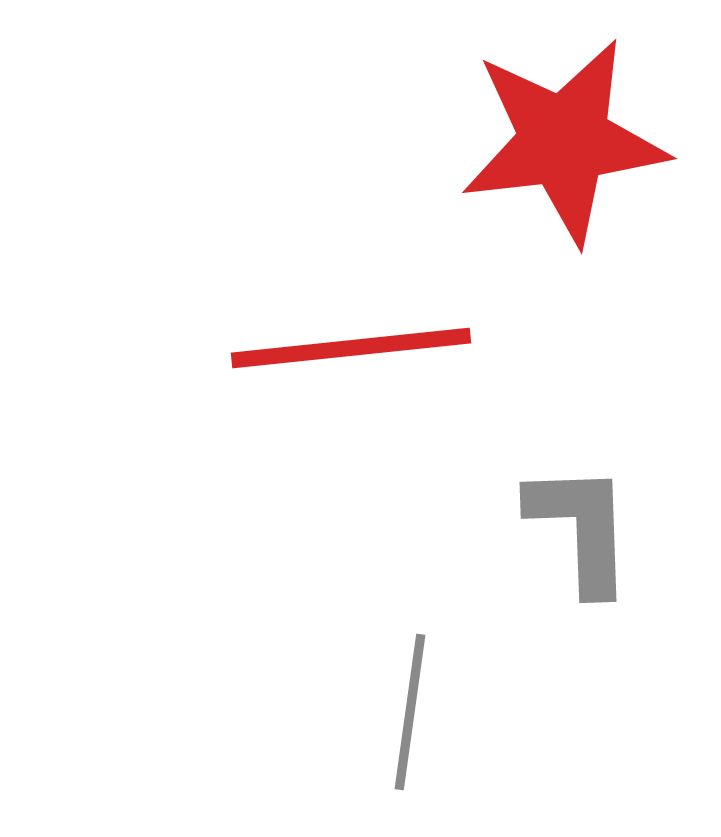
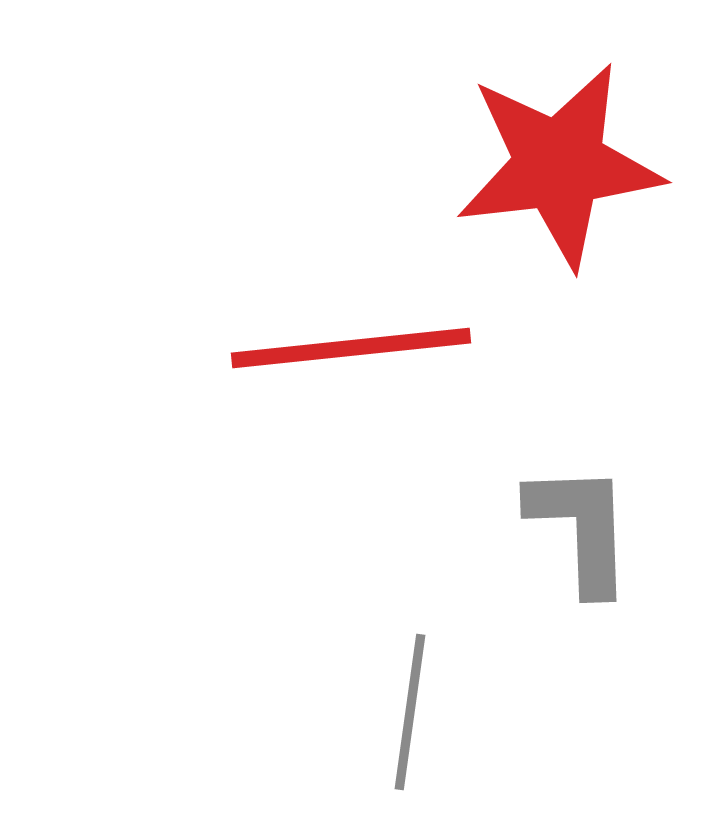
red star: moved 5 px left, 24 px down
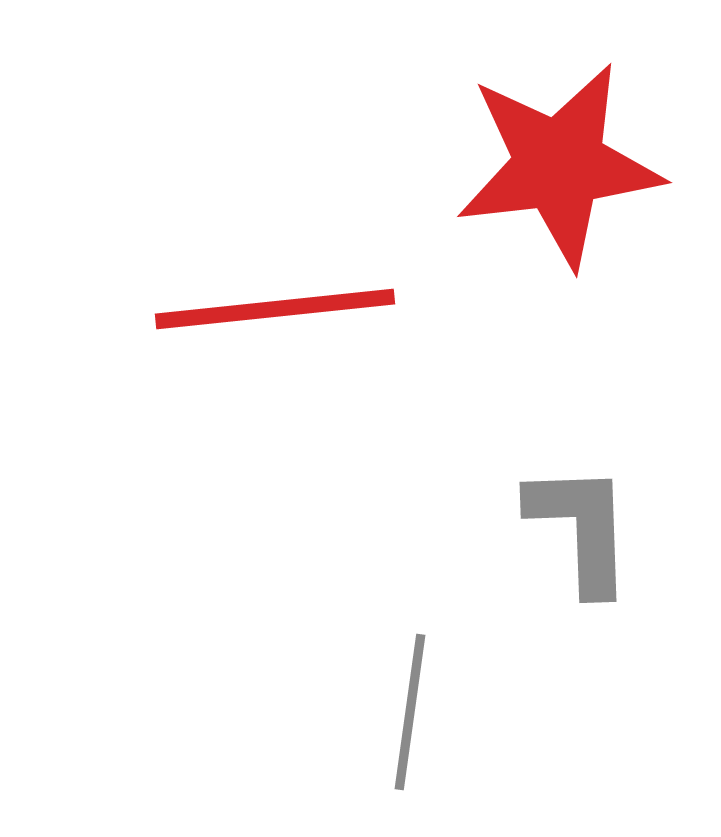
red line: moved 76 px left, 39 px up
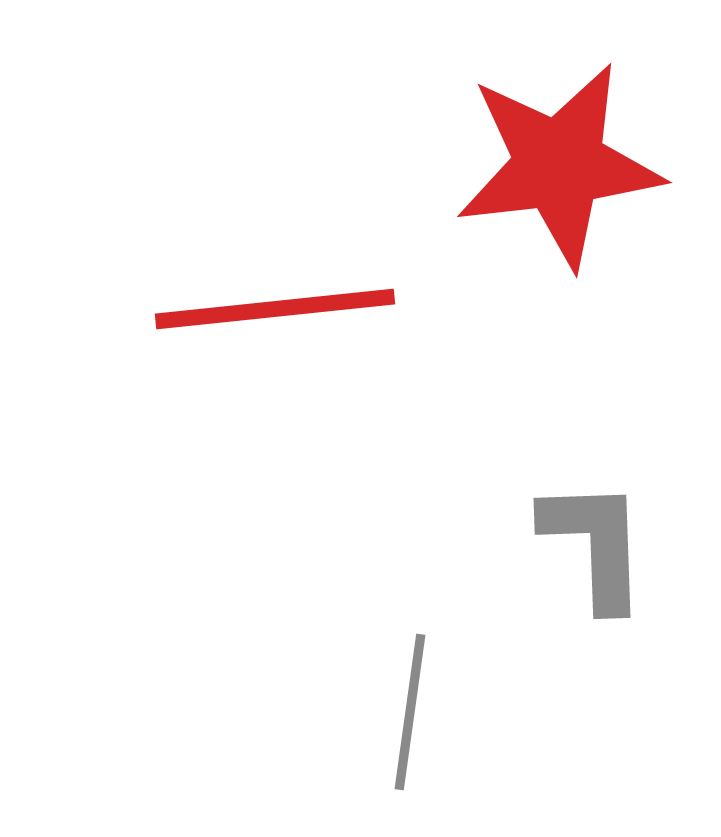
gray L-shape: moved 14 px right, 16 px down
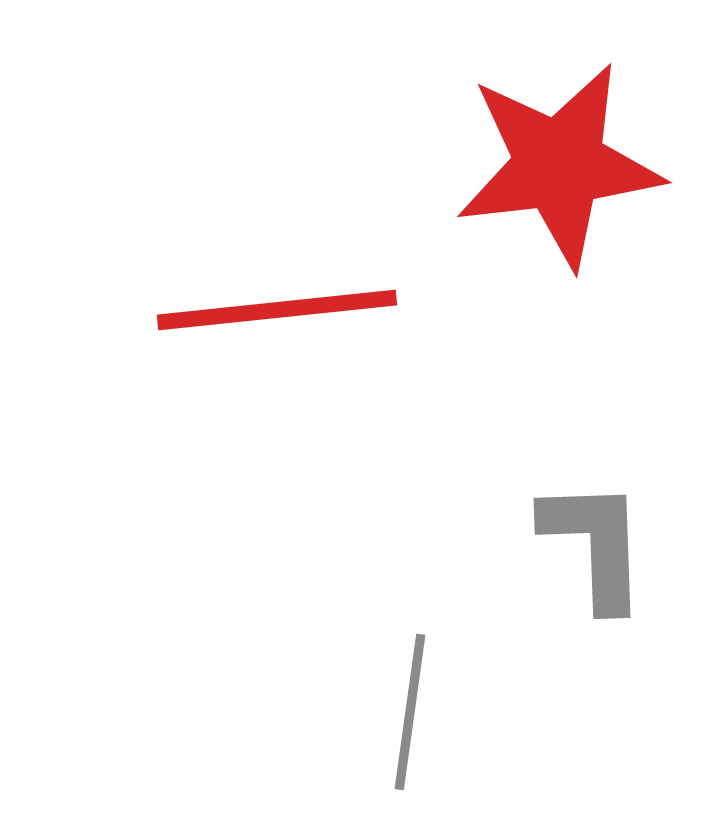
red line: moved 2 px right, 1 px down
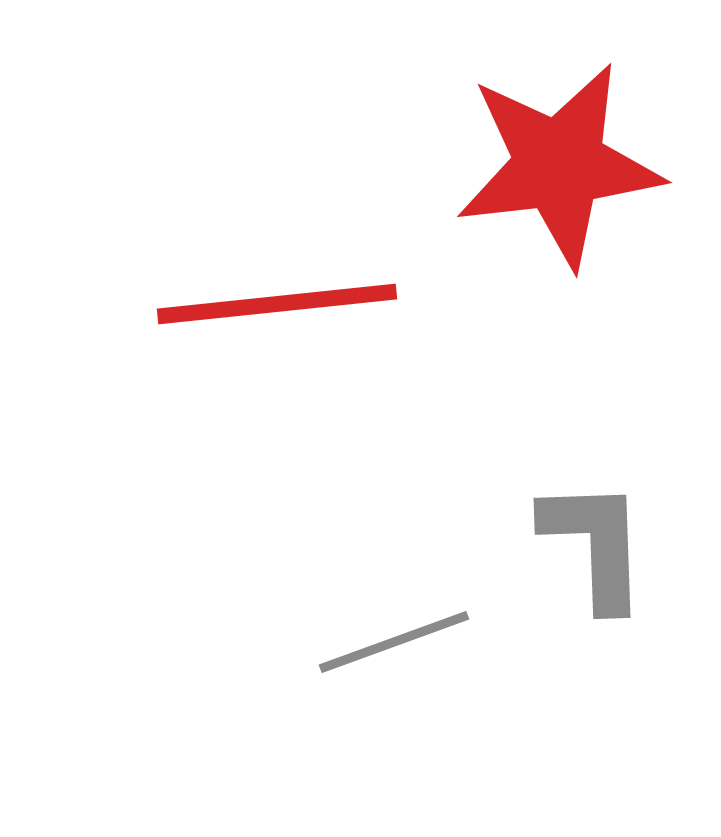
red line: moved 6 px up
gray line: moved 16 px left, 70 px up; rotated 62 degrees clockwise
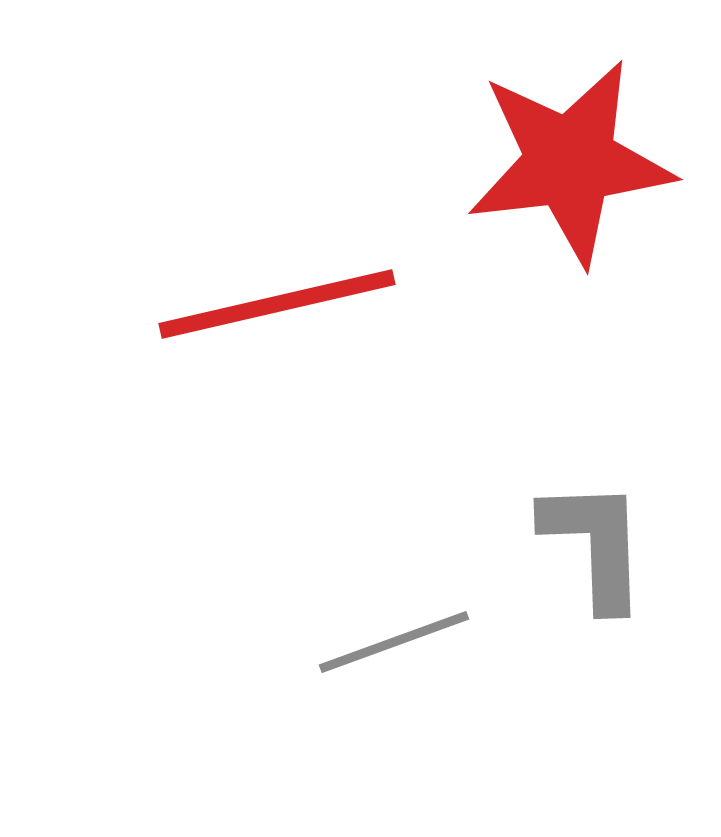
red star: moved 11 px right, 3 px up
red line: rotated 7 degrees counterclockwise
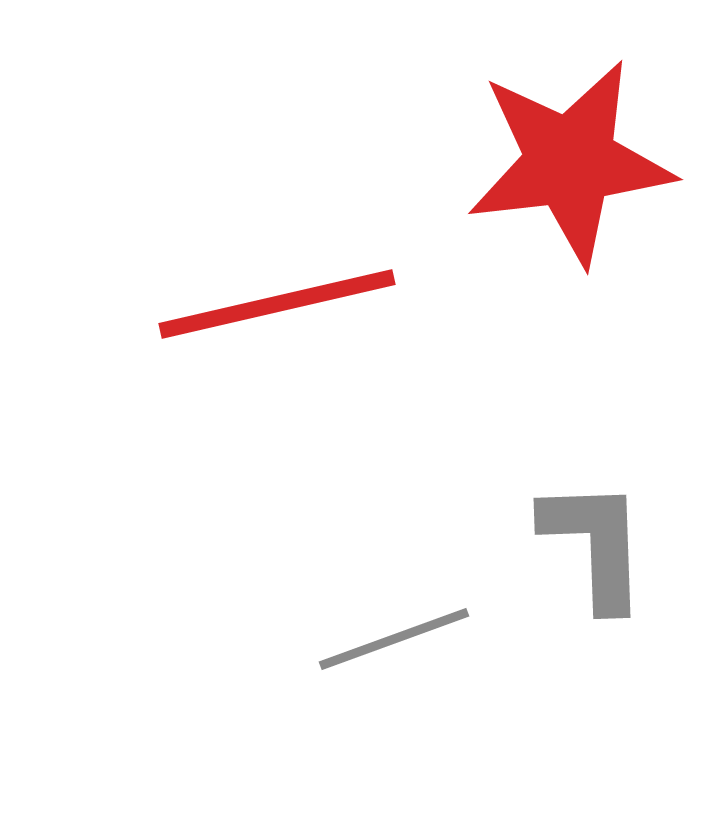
gray line: moved 3 px up
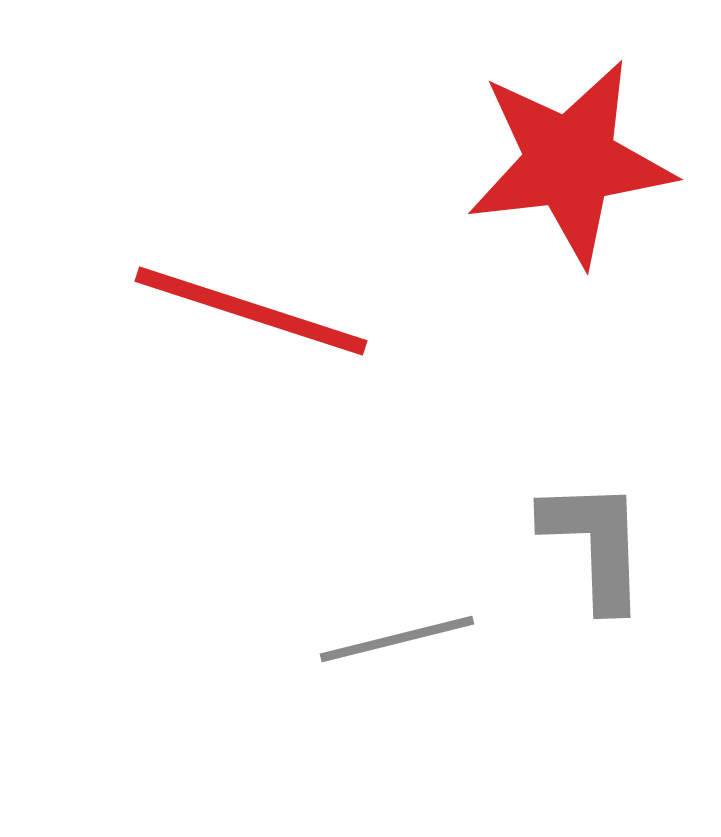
red line: moved 26 px left, 7 px down; rotated 31 degrees clockwise
gray line: moved 3 px right; rotated 6 degrees clockwise
